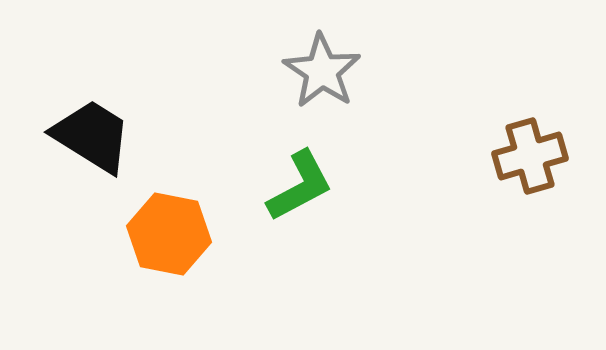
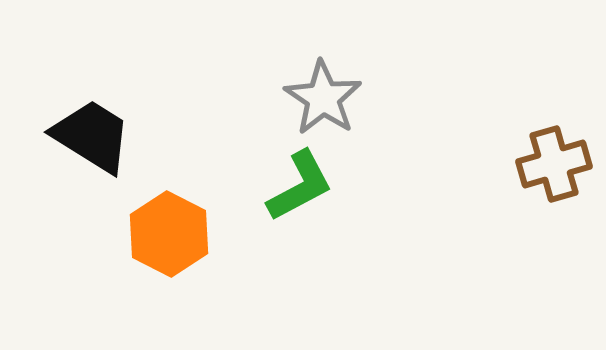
gray star: moved 1 px right, 27 px down
brown cross: moved 24 px right, 8 px down
orange hexagon: rotated 16 degrees clockwise
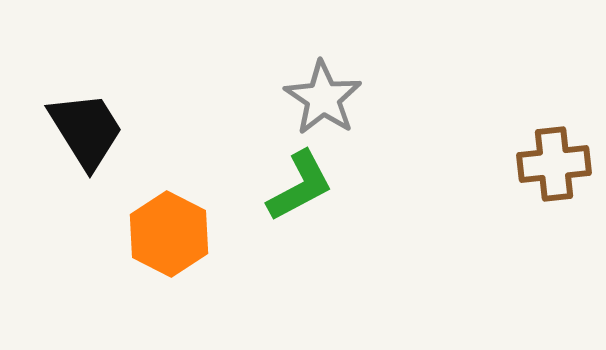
black trapezoid: moved 6 px left, 6 px up; rotated 26 degrees clockwise
brown cross: rotated 10 degrees clockwise
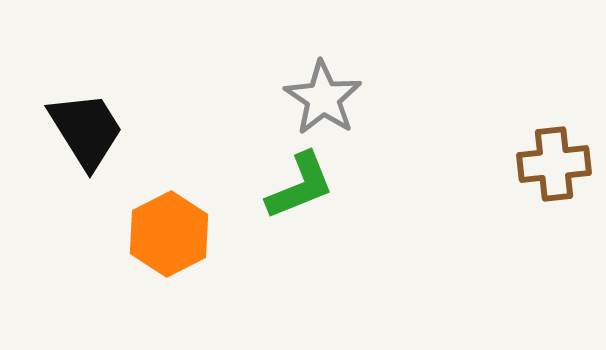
green L-shape: rotated 6 degrees clockwise
orange hexagon: rotated 6 degrees clockwise
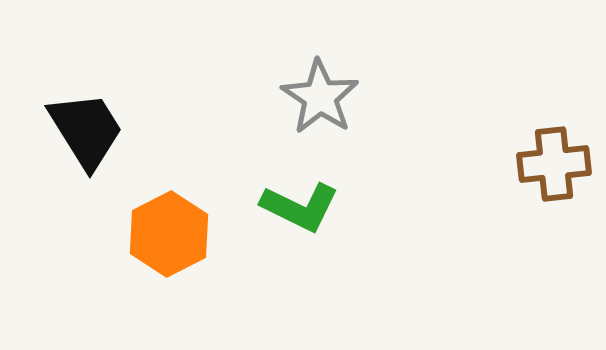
gray star: moved 3 px left, 1 px up
green L-shape: moved 21 px down; rotated 48 degrees clockwise
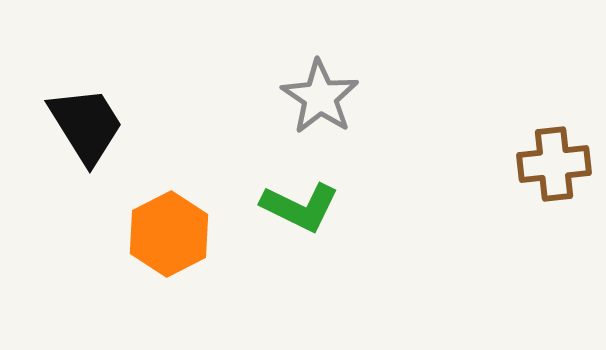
black trapezoid: moved 5 px up
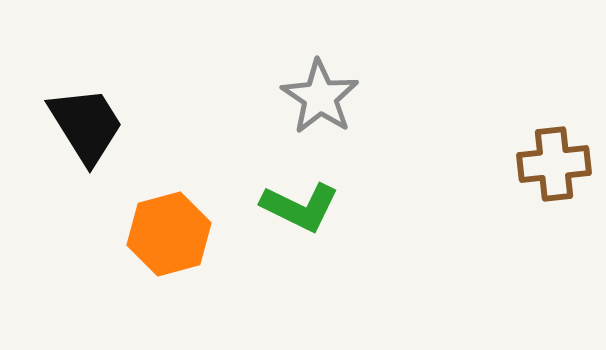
orange hexagon: rotated 12 degrees clockwise
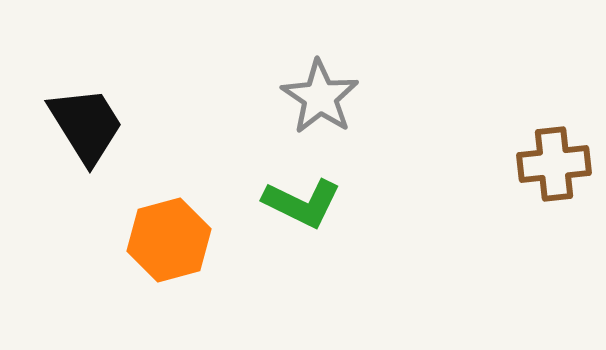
green L-shape: moved 2 px right, 4 px up
orange hexagon: moved 6 px down
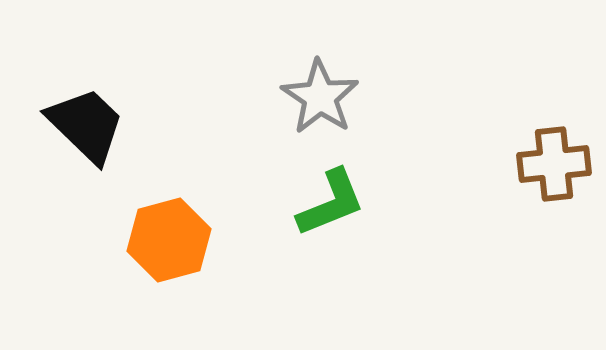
black trapezoid: rotated 14 degrees counterclockwise
green L-shape: moved 29 px right; rotated 48 degrees counterclockwise
